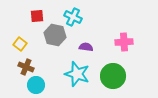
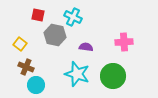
red square: moved 1 px right, 1 px up; rotated 16 degrees clockwise
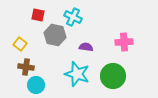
brown cross: rotated 14 degrees counterclockwise
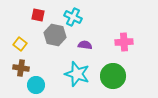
purple semicircle: moved 1 px left, 2 px up
brown cross: moved 5 px left, 1 px down
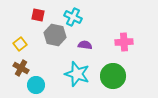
yellow square: rotated 16 degrees clockwise
brown cross: rotated 21 degrees clockwise
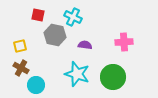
yellow square: moved 2 px down; rotated 24 degrees clockwise
green circle: moved 1 px down
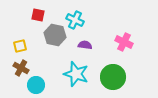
cyan cross: moved 2 px right, 3 px down
pink cross: rotated 30 degrees clockwise
cyan star: moved 1 px left
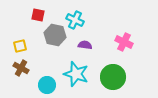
cyan circle: moved 11 px right
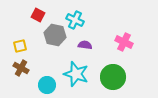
red square: rotated 16 degrees clockwise
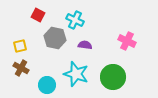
gray hexagon: moved 3 px down
pink cross: moved 3 px right, 1 px up
